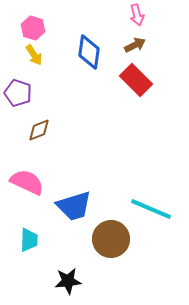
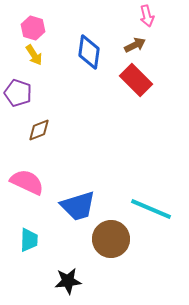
pink arrow: moved 10 px right, 1 px down
blue trapezoid: moved 4 px right
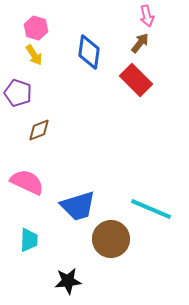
pink hexagon: moved 3 px right
brown arrow: moved 5 px right, 2 px up; rotated 25 degrees counterclockwise
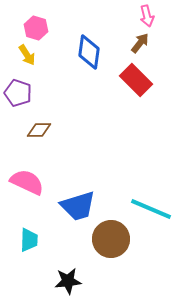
yellow arrow: moved 7 px left
brown diamond: rotated 20 degrees clockwise
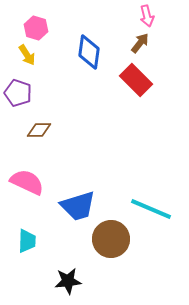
cyan trapezoid: moved 2 px left, 1 px down
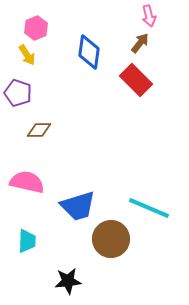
pink arrow: moved 2 px right
pink hexagon: rotated 20 degrees clockwise
pink semicircle: rotated 12 degrees counterclockwise
cyan line: moved 2 px left, 1 px up
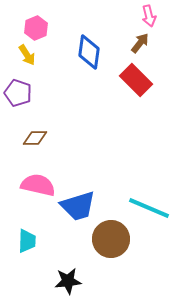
brown diamond: moved 4 px left, 8 px down
pink semicircle: moved 11 px right, 3 px down
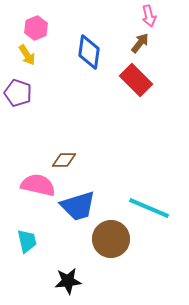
brown diamond: moved 29 px right, 22 px down
cyan trapezoid: rotated 15 degrees counterclockwise
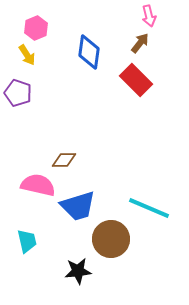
black star: moved 10 px right, 10 px up
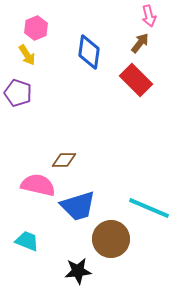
cyan trapezoid: rotated 55 degrees counterclockwise
